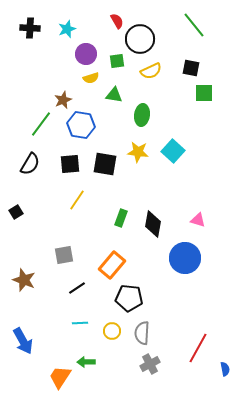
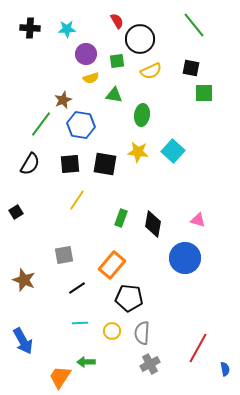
cyan star at (67, 29): rotated 18 degrees clockwise
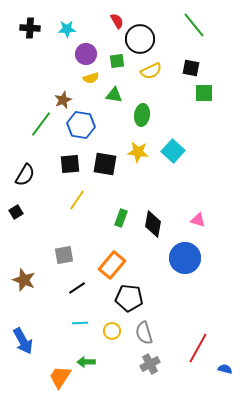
black semicircle at (30, 164): moved 5 px left, 11 px down
gray semicircle at (142, 333): moved 2 px right; rotated 20 degrees counterclockwise
blue semicircle at (225, 369): rotated 64 degrees counterclockwise
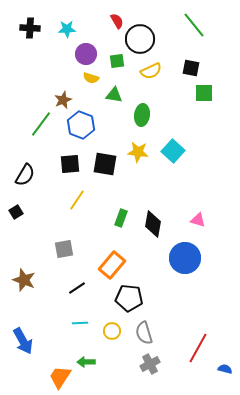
yellow semicircle at (91, 78): rotated 35 degrees clockwise
blue hexagon at (81, 125): rotated 12 degrees clockwise
gray square at (64, 255): moved 6 px up
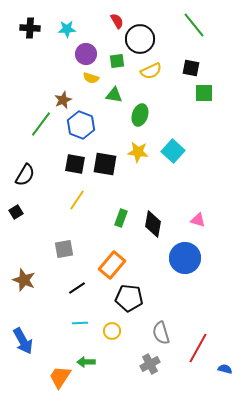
green ellipse at (142, 115): moved 2 px left; rotated 10 degrees clockwise
black square at (70, 164): moved 5 px right; rotated 15 degrees clockwise
gray semicircle at (144, 333): moved 17 px right
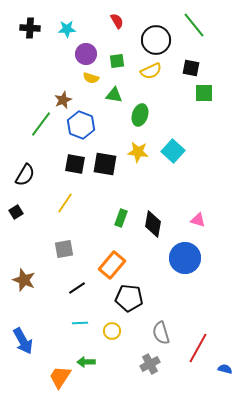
black circle at (140, 39): moved 16 px right, 1 px down
yellow line at (77, 200): moved 12 px left, 3 px down
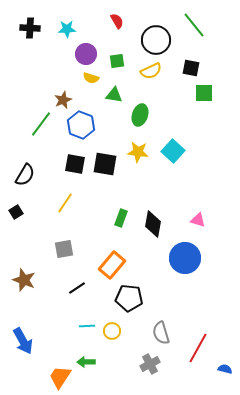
cyan line at (80, 323): moved 7 px right, 3 px down
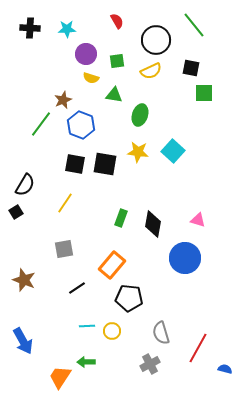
black semicircle at (25, 175): moved 10 px down
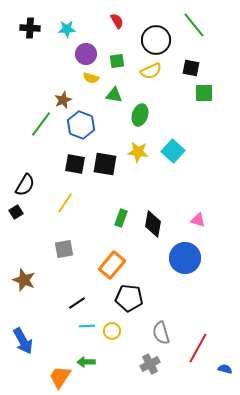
black line at (77, 288): moved 15 px down
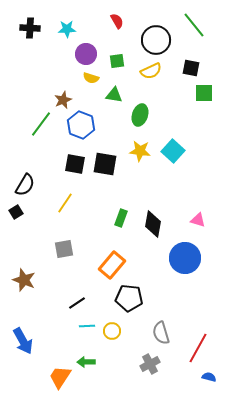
yellow star at (138, 152): moved 2 px right, 1 px up
blue semicircle at (225, 369): moved 16 px left, 8 px down
